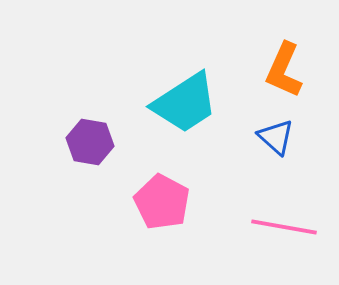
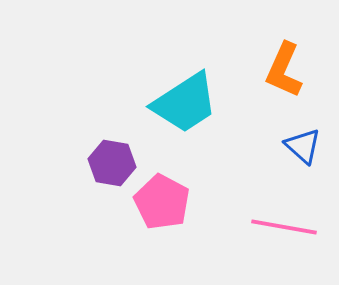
blue triangle: moved 27 px right, 9 px down
purple hexagon: moved 22 px right, 21 px down
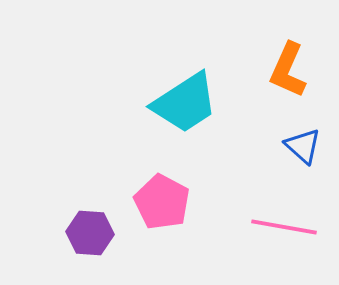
orange L-shape: moved 4 px right
purple hexagon: moved 22 px left, 70 px down; rotated 6 degrees counterclockwise
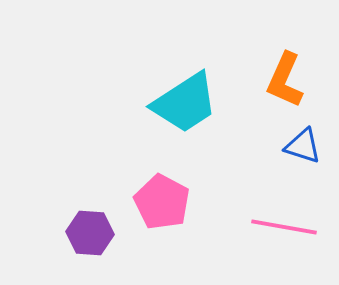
orange L-shape: moved 3 px left, 10 px down
blue triangle: rotated 24 degrees counterclockwise
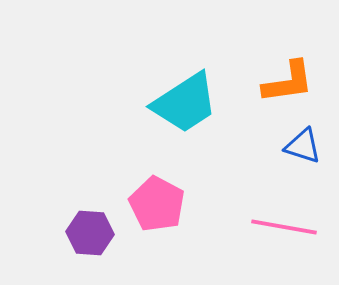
orange L-shape: moved 3 px right, 2 px down; rotated 122 degrees counterclockwise
pink pentagon: moved 5 px left, 2 px down
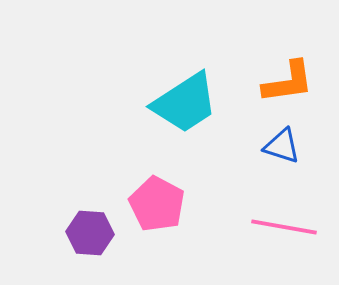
blue triangle: moved 21 px left
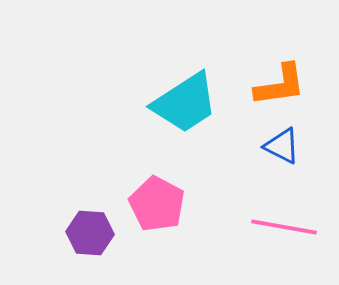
orange L-shape: moved 8 px left, 3 px down
blue triangle: rotated 9 degrees clockwise
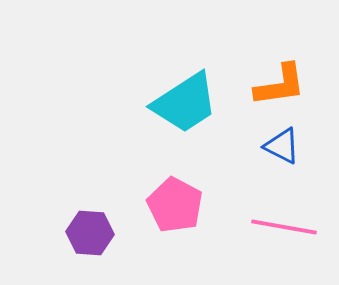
pink pentagon: moved 18 px right, 1 px down
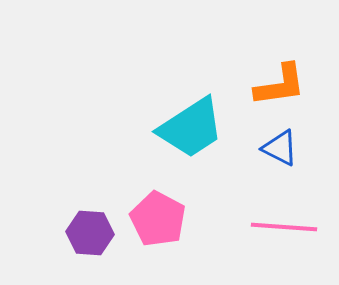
cyan trapezoid: moved 6 px right, 25 px down
blue triangle: moved 2 px left, 2 px down
pink pentagon: moved 17 px left, 14 px down
pink line: rotated 6 degrees counterclockwise
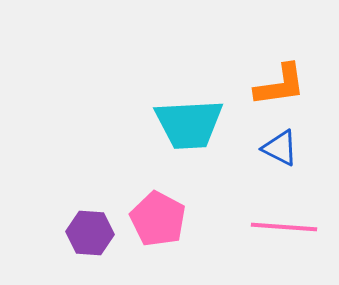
cyan trapezoid: moved 2 px left, 4 px up; rotated 30 degrees clockwise
